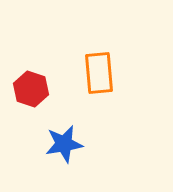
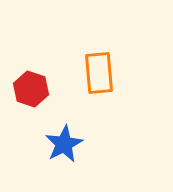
blue star: rotated 18 degrees counterclockwise
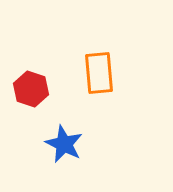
blue star: rotated 18 degrees counterclockwise
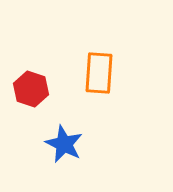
orange rectangle: rotated 9 degrees clockwise
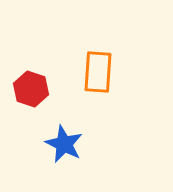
orange rectangle: moved 1 px left, 1 px up
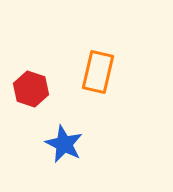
orange rectangle: rotated 9 degrees clockwise
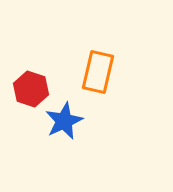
blue star: moved 23 px up; rotated 21 degrees clockwise
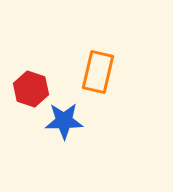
blue star: rotated 24 degrees clockwise
